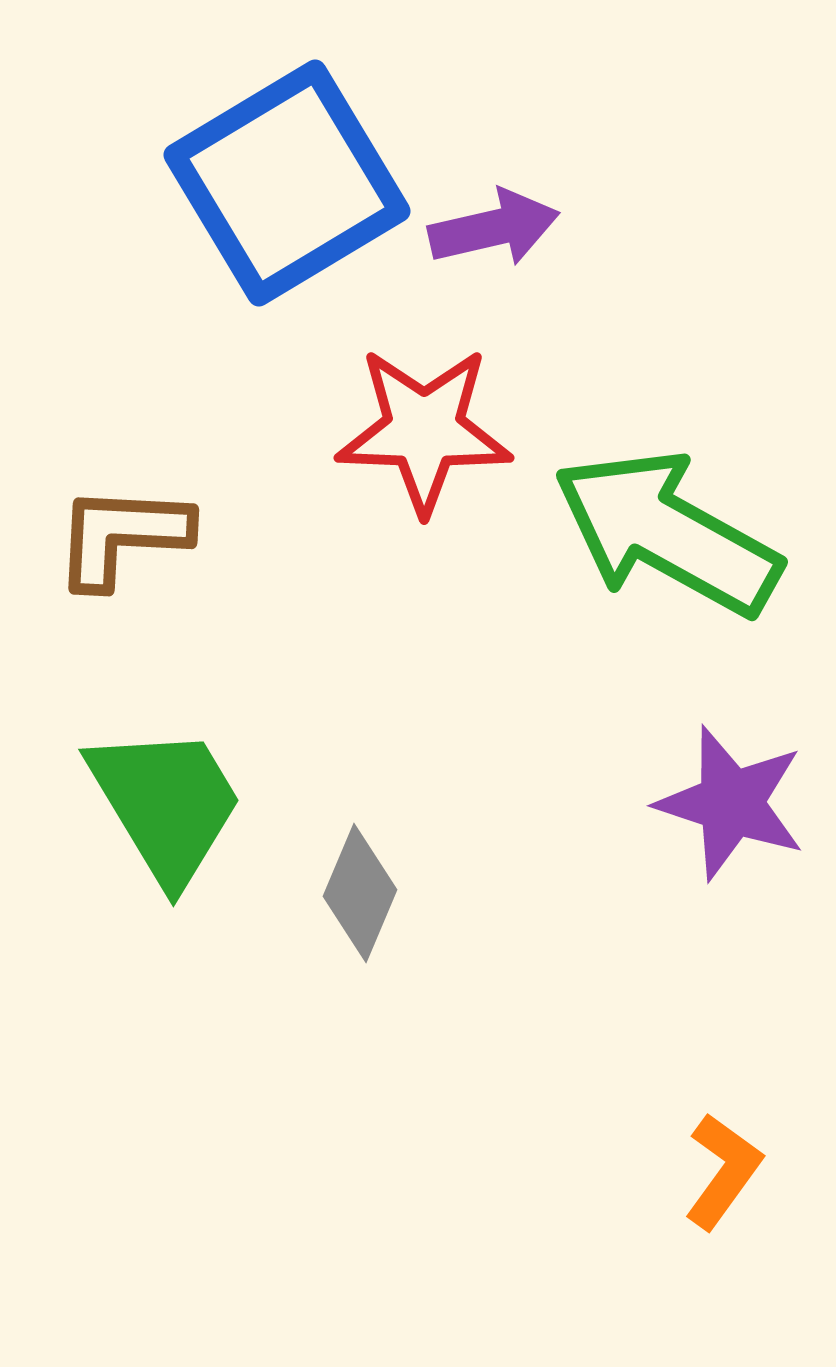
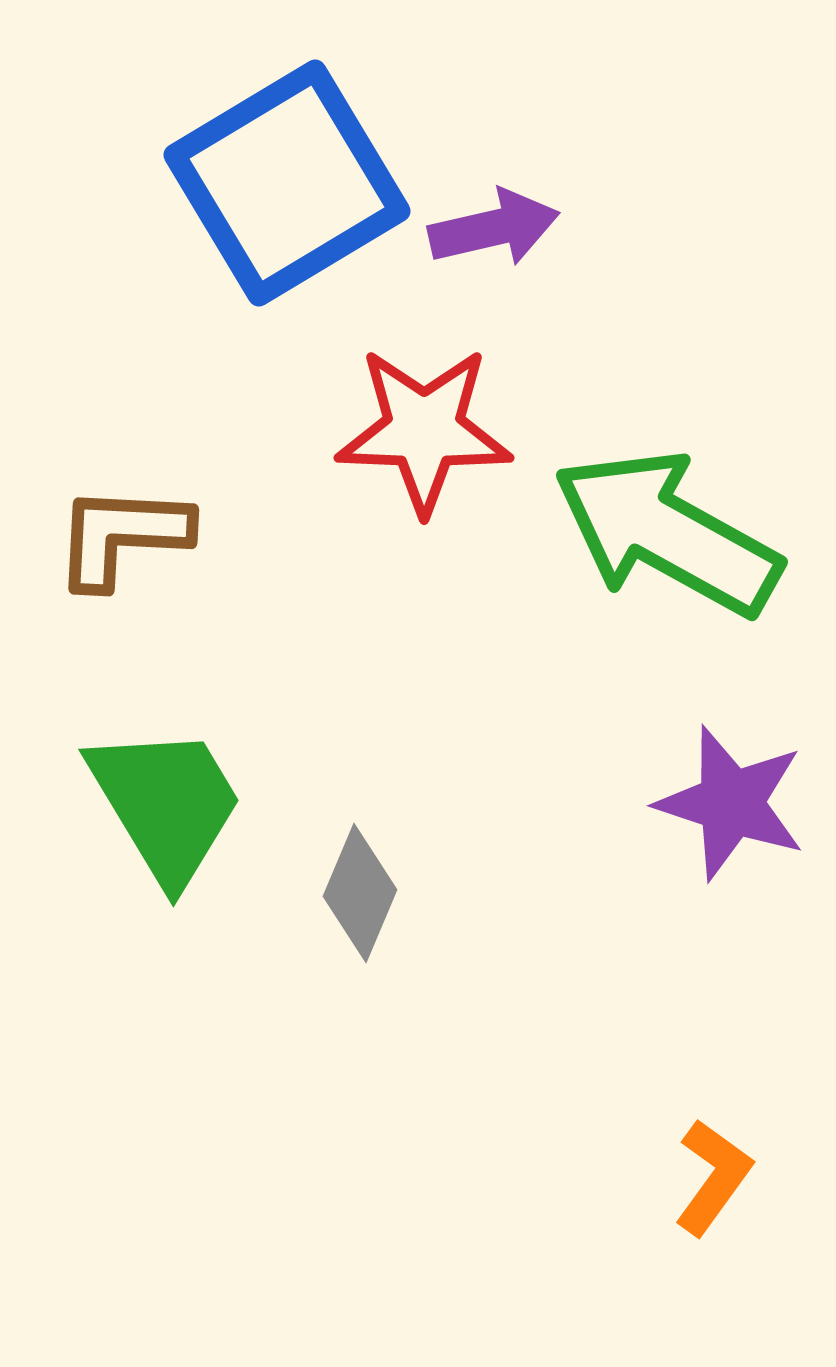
orange L-shape: moved 10 px left, 6 px down
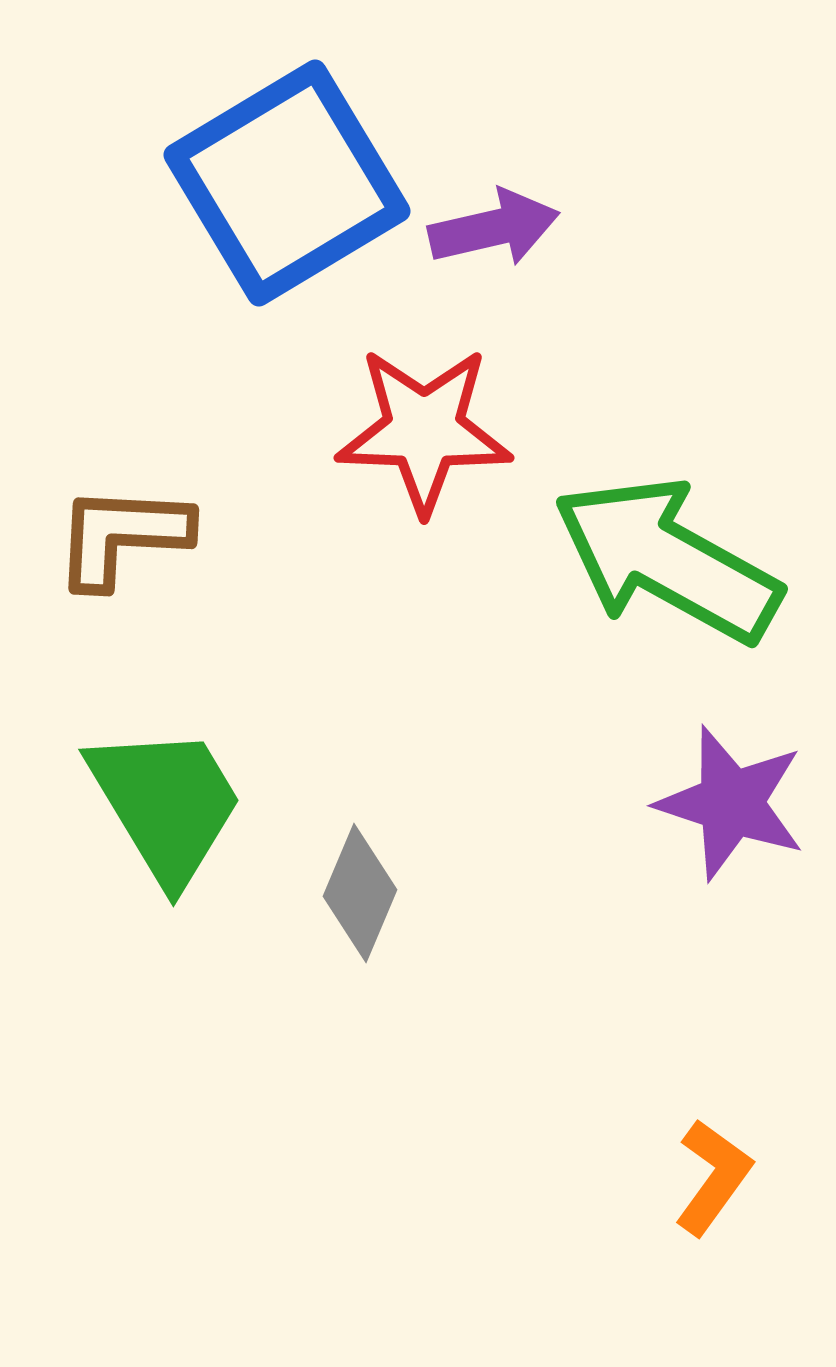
green arrow: moved 27 px down
